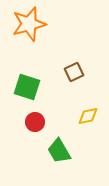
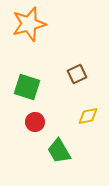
brown square: moved 3 px right, 2 px down
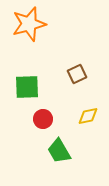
green square: rotated 20 degrees counterclockwise
red circle: moved 8 px right, 3 px up
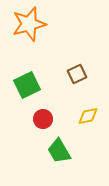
green square: moved 2 px up; rotated 24 degrees counterclockwise
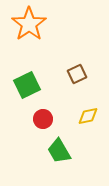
orange star: rotated 20 degrees counterclockwise
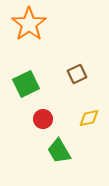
green square: moved 1 px left, 1 px up
yellow diamond: moved 1 px right, 2 px down
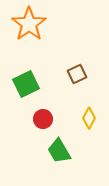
yellow diamond: rotated 50 degrees counterclockwise
